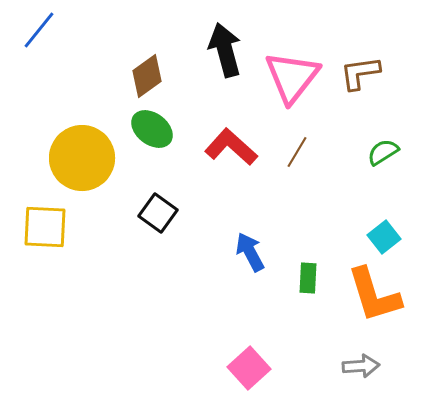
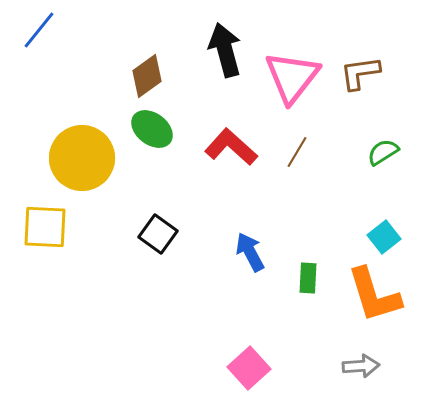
black square: moved 21 px down
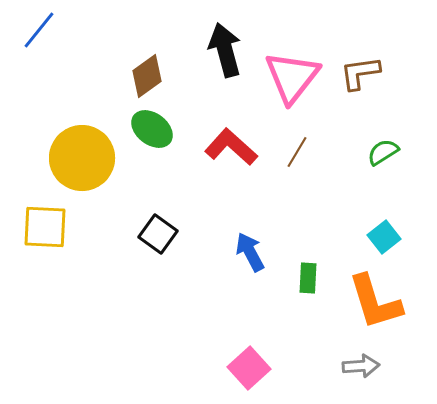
orange L-shape: moved 1 px right, 7 px down
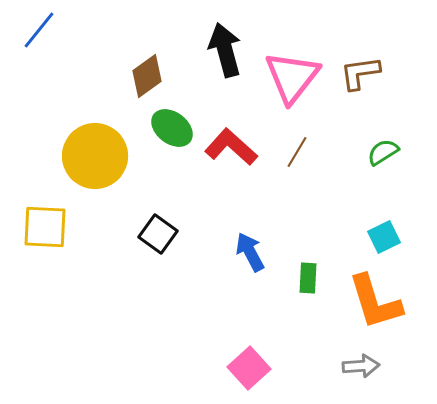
green ellipse: moved 20 px right, 1 px up
yellow circle: moved 13 px right, 2 px up
cyan square: rotated 12 degrees clockwise
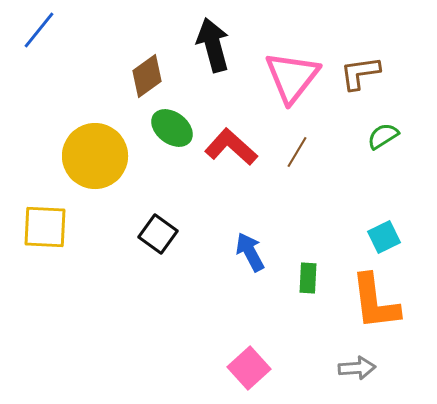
black arrow: moved 12 px left, 5 px up
green semicircle: moved 16 px up
orange L-shape: rotated 10 degrees clockwise
gray arrow: moved 4 px left, 2 px down
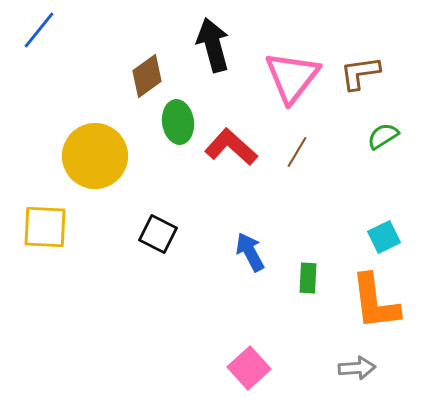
green ellipse: moved 6 px right, 6 px up; rotated 45 degrees clockwise
black square: rotated 9 degrees counterclockwise
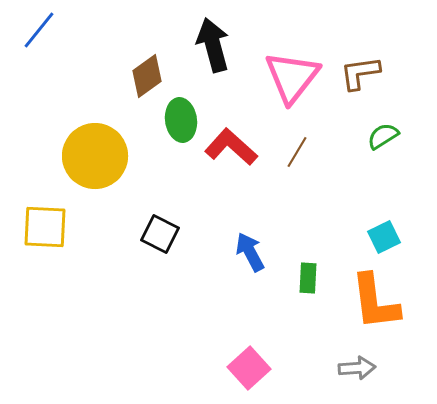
green ellipse: moved 3 px right, 2 px up
black square: moved 2 px right
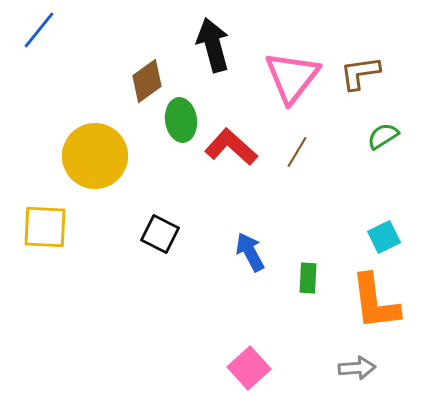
brown diamond: moved 5 px down
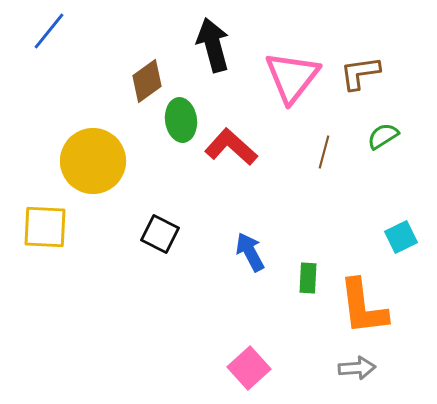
blue line: moved 10 px right, 1 px down
brown line: moved 27 px right; rotated 16 degrees counterclockwise
yellow circle: moved 2 px left, 5 px down
cyan square: moved 17 px right
orange L-shape: moved 12 px left, 5 px down
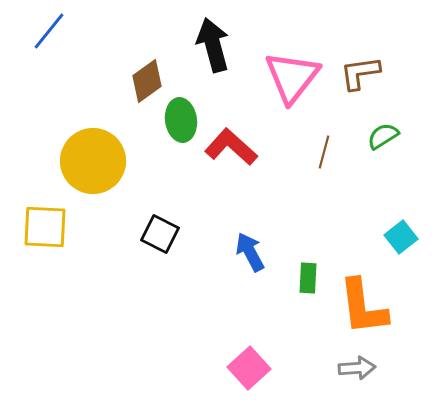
cyan square: rotated 12 degrees counterclockwise
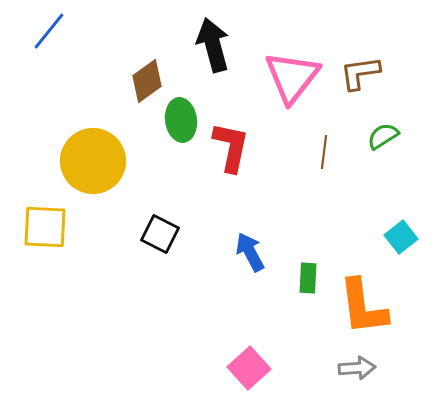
red L-shape: rotated 60 degrees clockwise
brown line: rotated 8 degrees counterclockwise
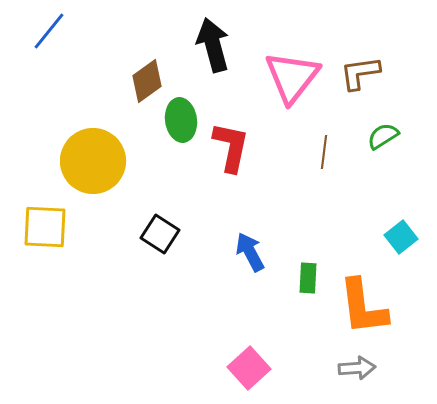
black square: rotated 6 degrees clockwise
